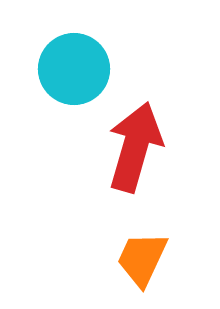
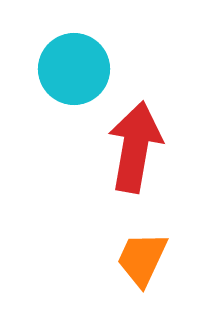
red arrow: rotated 6 degrees counterclockwise
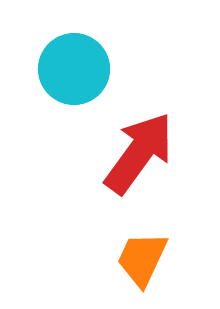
red arrow: moved 4 px right, 6 px down; rotated 26 degrees clockwise
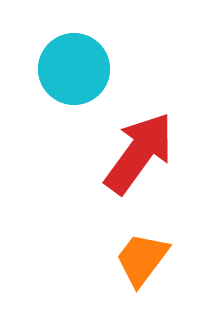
orange trapezoid: rotated 12 degrees clockwise
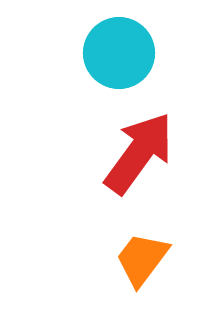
cyan circle: moved 45 px right, 16 px up
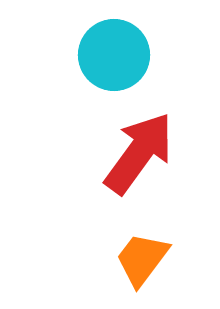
cyan circle: moved 5 px left, 2 px down
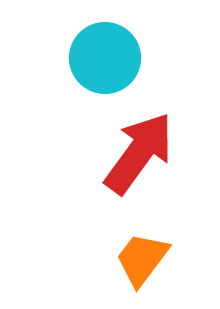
cyan circle: moved 9 px left, 3 px down
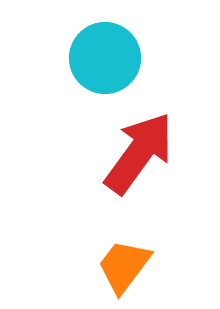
orange trapezoid: moved 18 px left, 7 px down
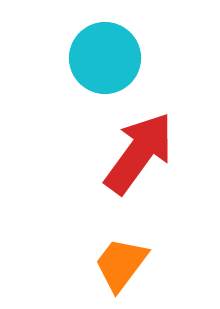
orange trapezoid: moved 3 px left, 2 px up
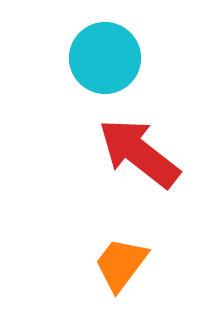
red arrow: rotated 88 degrees counterclockwise
